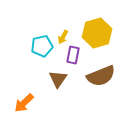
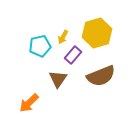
cyan pentagon: moved 2 px left
purple rectangle: rotated 30 degrees clockwise
orange arrow: moved 5 px right
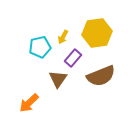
yellow hexagon: rotated 8 degrees clockwise
cyan pentagon: moved 1 px down
purple rectangle: moved 3 px down
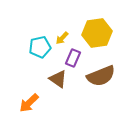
yellow arrow: moved 1 px left, 1 px down; rotated 16 degrees clockwise
purple rectangle: rotated 18 degrees counterclockwise
brown triangle: rotated 30 degrees counterclockwise
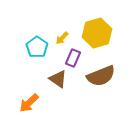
yellow hexagon: rotated 8 degrees counterclockwise
cyan pentagon: moved 3 px left; rotated 25 degrees counterclockwise
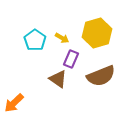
yellow arrow: rotated 104 degrees counterclockwise
cyan pentagon: moved 2 px left, 7 px up
purple rectangle: moved 2 px left, 1 px down
orange arrow: moved 15 px left
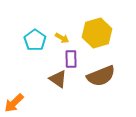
purple rectangle: rotated 24 degrees counterclockwise
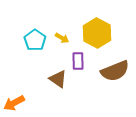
yellow hexagon: rotated 16 degrees counterclockwise
purple rectangle: moved 7 px right, 2 px down
brown semicircle: moved 14 px right, 5 px up
orange arrow: rotated 15 degrees clockwise
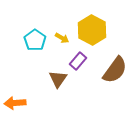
yellow hexagon: moved 5 px left, 3 px up
purple rectangle: rotated 42 degrees clockwise
brown semicircle: moved 1 px up; rotated 32 degrees counterclockwise
brown triangle: rotated 30 degrees clockwise
orange arrow: moved 1 px right; rotated 25 degrees clockwise
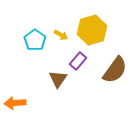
yellow hexagon: rotated 16 degrees clockwise
yellow arrow: moved 1 px left, 3 px up
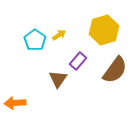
yellow hexagon: moved 12 px right
yellow arrow: moved 2 px left; rotated 64 degrees counterclockwise
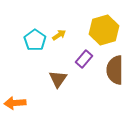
purple rectangle: moved 6 px right, 2 px up
brown semicircle: rotated 144 degrees clockwise
